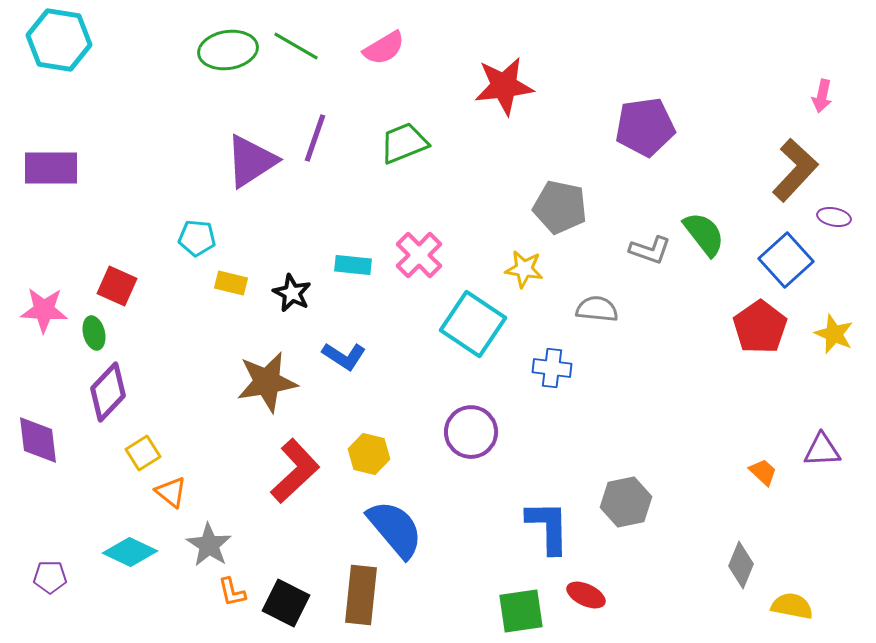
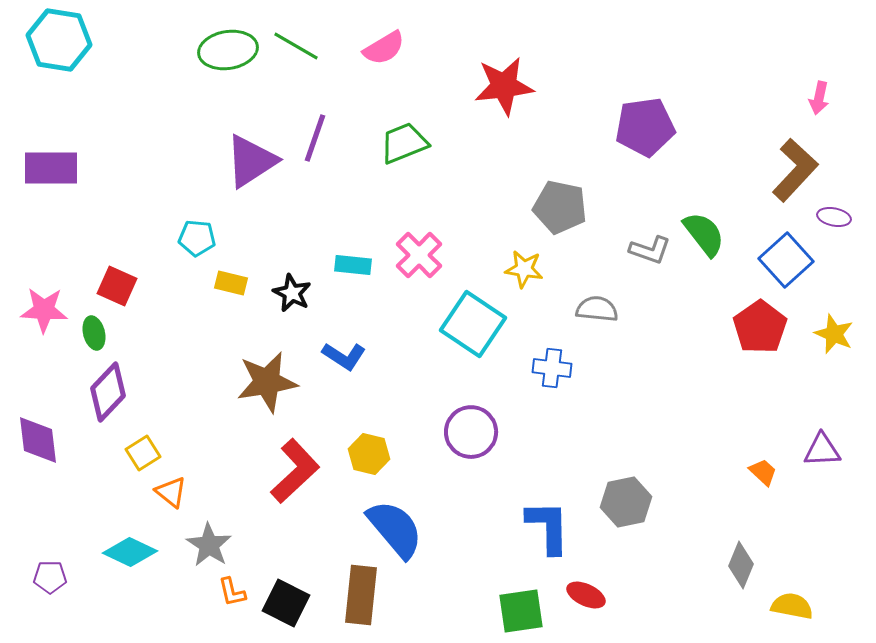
pink arrow at (822, 96): moved 3 px left, 2 px down
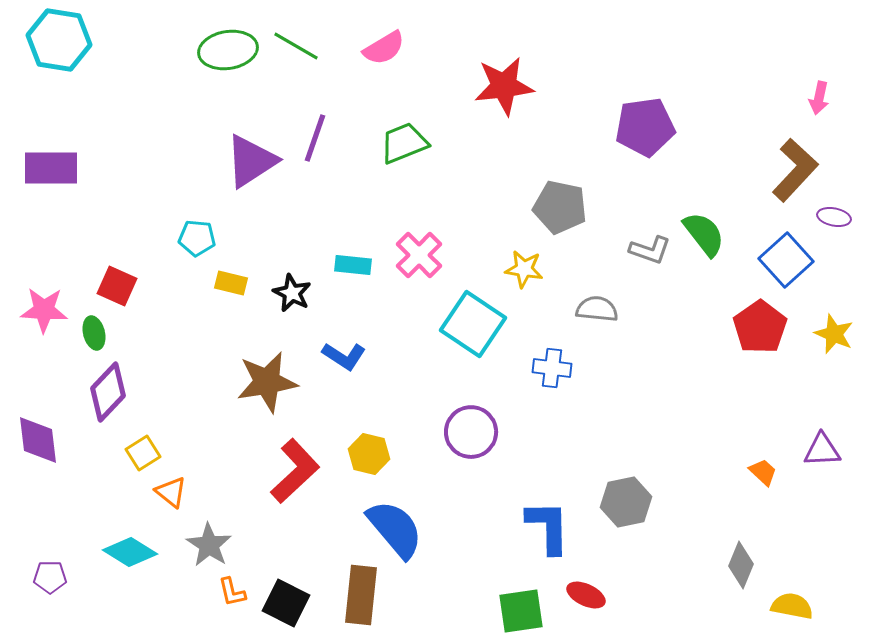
cyan diamond at (130, 552): rotated 6 degrees clockwise
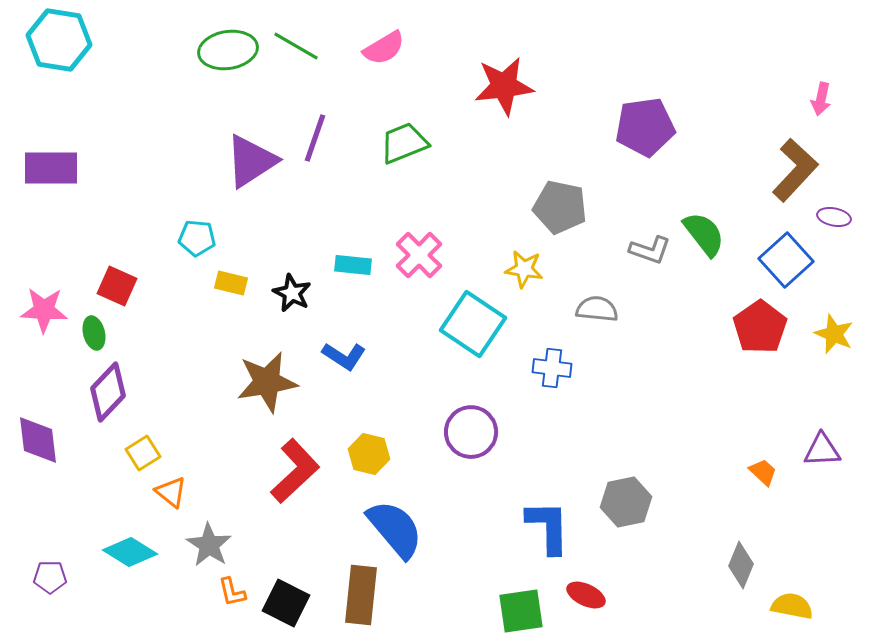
pink arrow at (819, 98): moved 2 px right, 1 px down
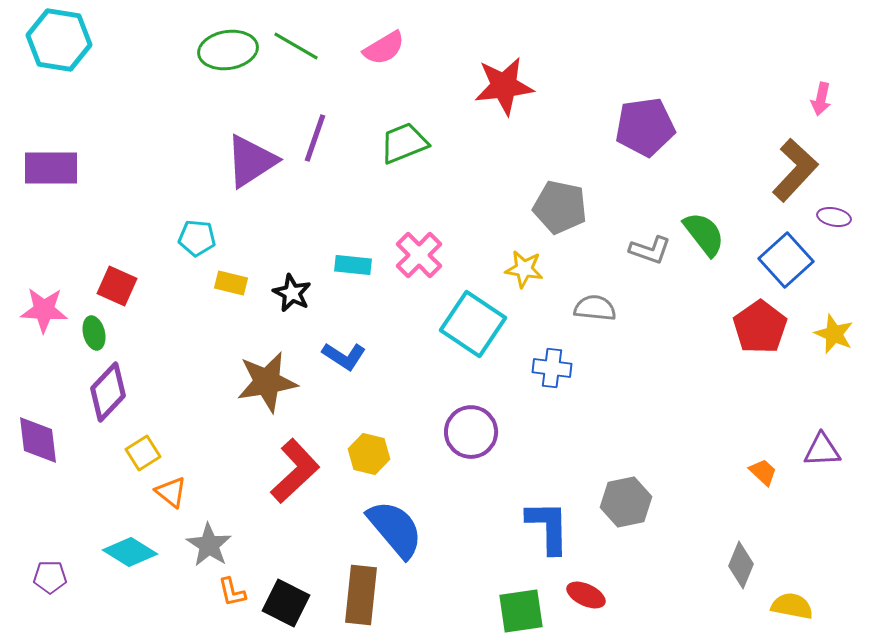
gray semicircle at (597, 309): moved 2 px left, 1 px up
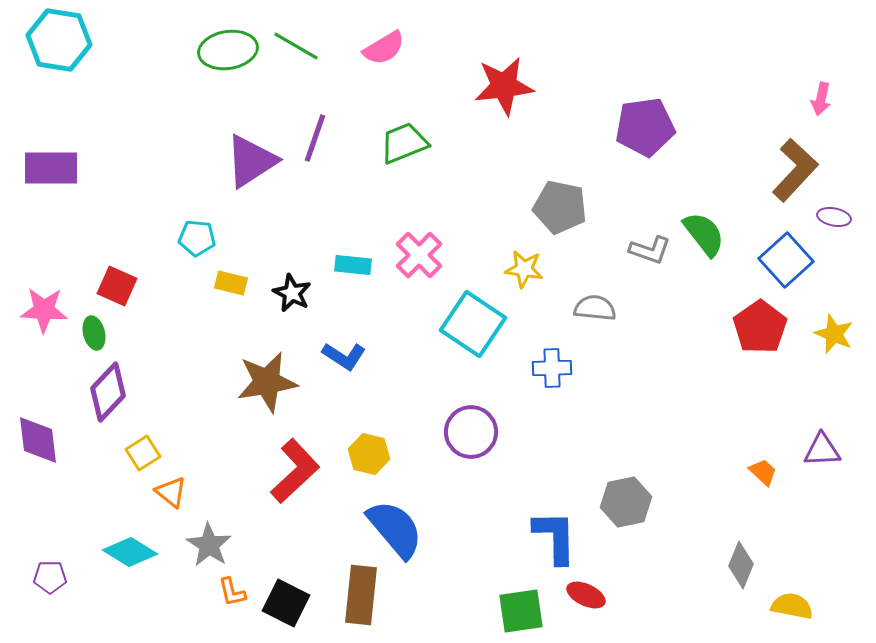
blue cross at (552, 368): rotated 9 degrees counterclockwise
blue L-shape at (548, 527): moved 7 px right, 10 px down
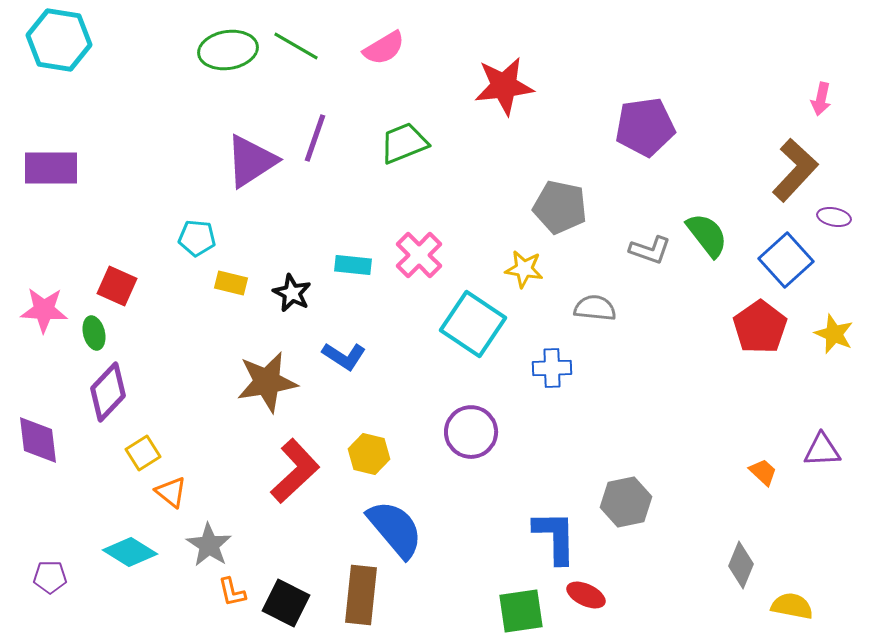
green semicircle at (704, 234): moved 3 px right, 1 px down
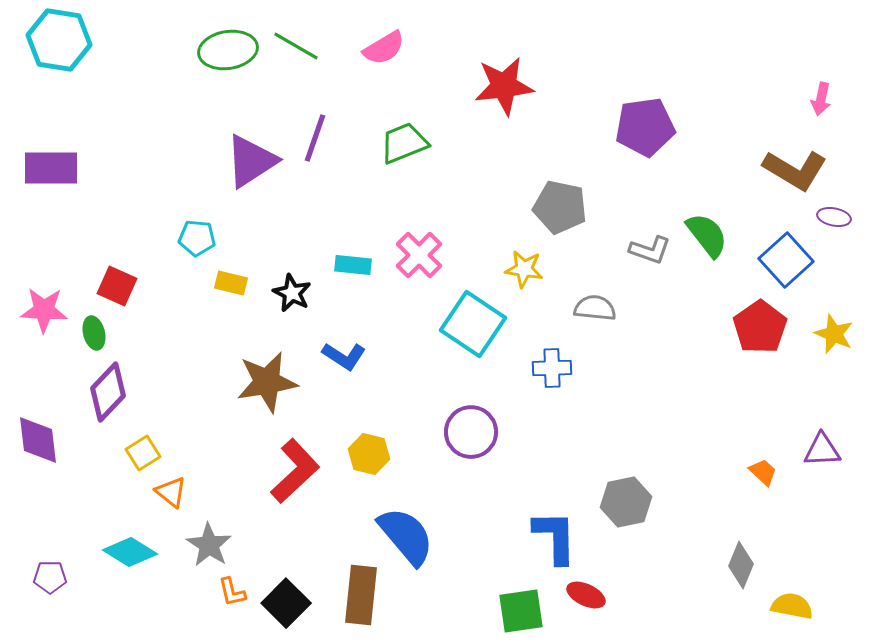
brown L-shape at (795, 170): rotated 78 degrees clockwise
blue semicircle at (395, 529): moved 11 px right, 7 px down
black square at (286, 603): rotated 18 degrees clockwise
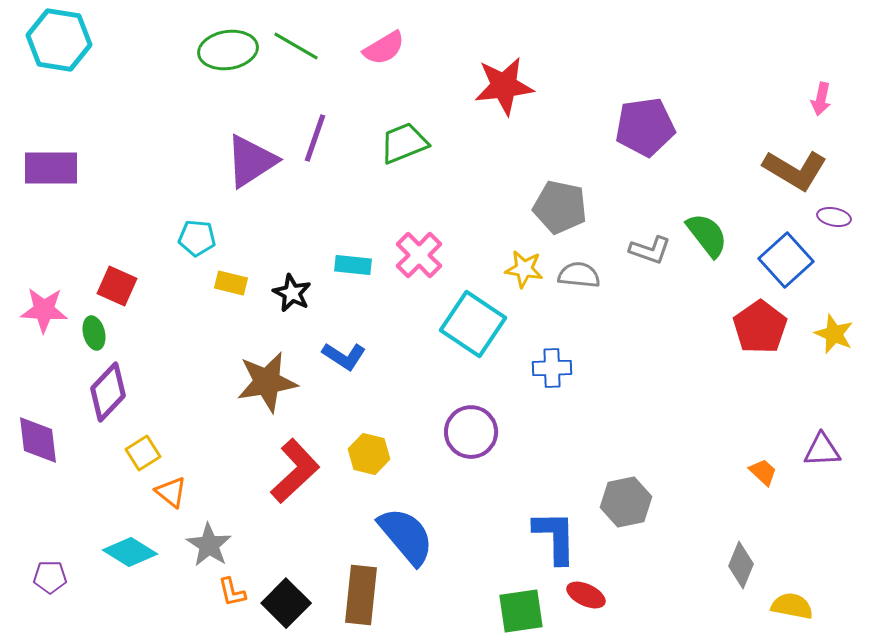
gray semicircle at (595, 308): moved 16 px left, 33 px up
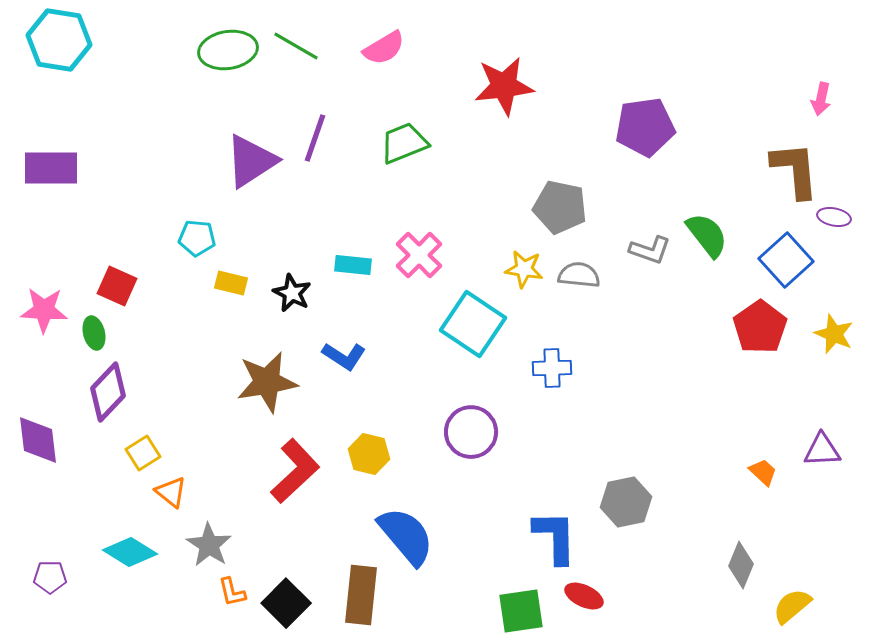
brown L-shape at (795, 170): rotated 126 degrees counterclockwise
red ellipse at (586, 595): moved 2 px left, 1 px down
yellow semicircle at (792, 606): rotated 51 degrees counterclockwise
